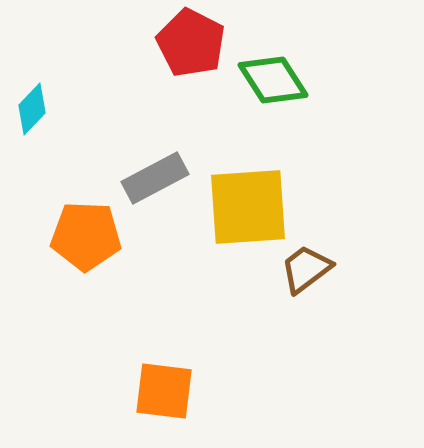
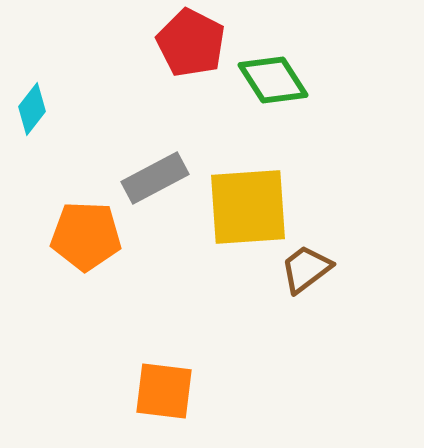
cyan diamond: rotated 6 degrees counterclockwise
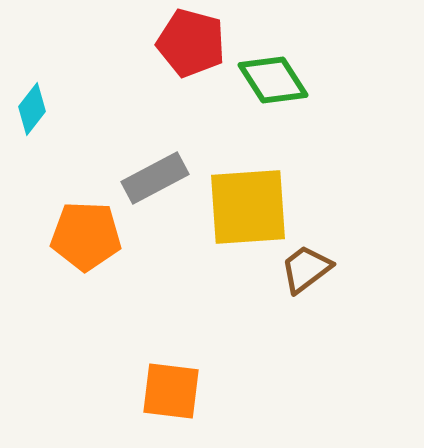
red pentagon: rotated 12 degrees counterclockwise
orange square: moved 7 px right
